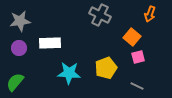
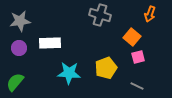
gray cross: rotated 10 degrees counterclockwise
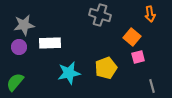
orange arrow: rotated 28 degrees counterclockwise
gray star: moved 4 px right, 4 px down
purple circle: moved 1 px up
cyan star: rotated 15 degrees counterclockwise
gray line: moved 15 px right; rotated 48 degrees clockwise
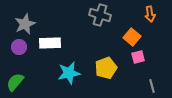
gray star: moved 1 px right, 1 px up; rotated 15 degrees counterclockwise
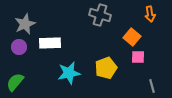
pink square: rotated 16 degrees clockwise
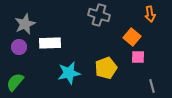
gray cross: moved 1 px left
